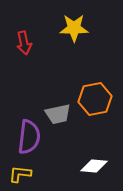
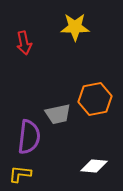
yellow star: moved 1 px right, 1 px up
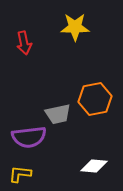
purple semicircle: rotated 76 degrees clockwise
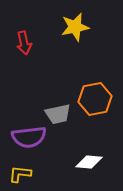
yellow star: rotated 12 degrees counterclockwise
white diamond: moved 5 px left, 4 px up
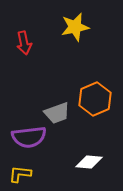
orange hexagon: rotated 12 degrees counterclockwise
gray trapezoid: moved 1 px left, 1 px up; rotated 8 degrees counterclockwise
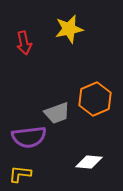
yellow star: moved 6 px left, 2 px down
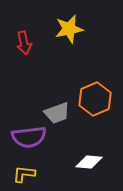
yellow L-shape: moved 4 px right
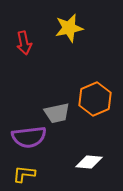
yellow star: moved 1 px up
gray trapezoid: rotated 8 degrees clockwise
